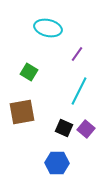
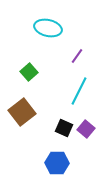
purple line: moved 2 px down
green square: rotated 18 degrees clockwise
brown square: rotated 28 degrees counterclockwise
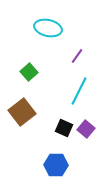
blue hexagon: moved 1 px left, 2 px down
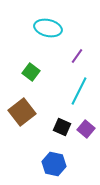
green square: moved 2 px right; rotated 12 degrees counterclockwise
black square: moved 2 px left, 1 px up
blue hexagon: moved 2 px left, 1 px up; rotated 10 degrees clockwise
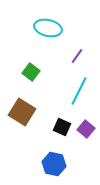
brown square: rotated 20 degrees counterclockwise
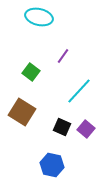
cyan ellipse: moved 9 px left, 11 px up
purple line: moved 14 px left
cyan line: rotated 16 degrees clockwise
blue hexagon: moved 2 px left, 1 px down
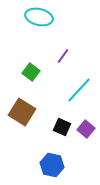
cyan line: moved 1 px up
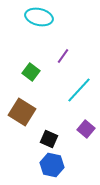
black square: moved 13 px left, 12 px down
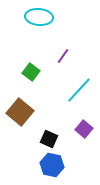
cyan ellipse: rotated 8 degrees counterclockwise
brown square: moved 2 px left; rotated 8 degrees clockwise
purple square: moved 2 px left
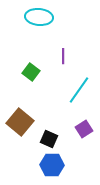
purple line: rotated 35 degrees counterclockwise
cyan line: rotated 8 degrees counterclockwise
brown square: moved 10 px down
purple square: rotated 18 degrees clockwise
blue hexagon: rotated 10 degrees counterclockwise
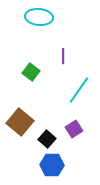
purple square: moved 10 px left
black square: moved 2 px left; rotated 18 degrees clockwise
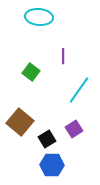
black square: rotated 18 degrees clockwise
